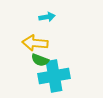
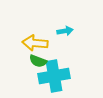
cyan arrow: moved 18 px right, 14 px down
green semicircle: moved 2 px left, 1 px down
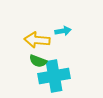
cyan arrow: moved 2 px left
yellow arrow: moved 2 px right, 3 px up
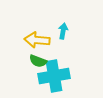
cyan arrow: rotated 70 degrees counterclockwise
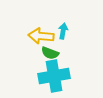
yellow arrow: moved 4 px right, 4 px up
green semicircle: moved 12 px right, 8 px up
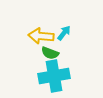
cyan arrow: moved 1 px right, 2 px down; rotated 28 degrees clockwise
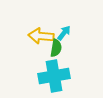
green semicircle: moved 6 px right, 5 px up; rotated 102 degrees counterclockwise
